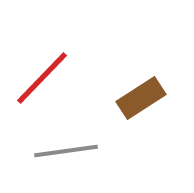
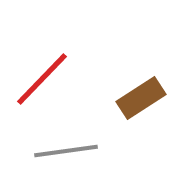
red line: moved 1 px down
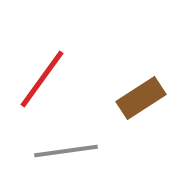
red line: rotated 8 degrees counterclockwise
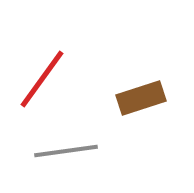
brown rectangle: rotated 15 degrees clockwise
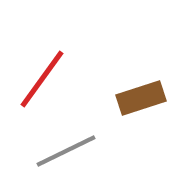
gray line: rotated 18 degrees counterclockwise
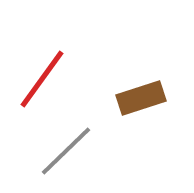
gray line: rotated 18 degrees counterclockwise
